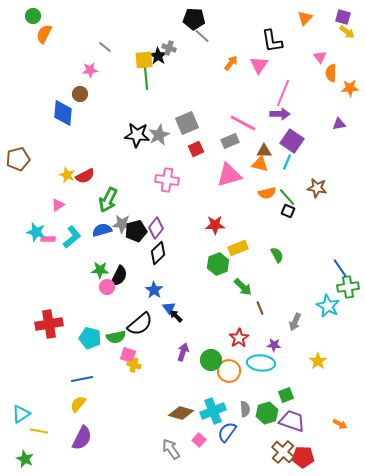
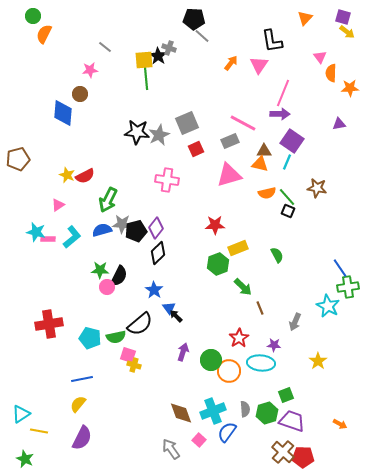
black star at (137, 135): moved 3 px up
brown diamond at (181, 413): rotated 55 degrees clockwise
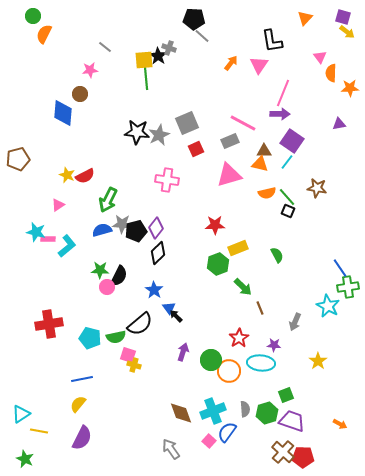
cyan line at (287, 162): rotated 14 degrees clockwise
cyan L-shape at (72, 237): moved 5 px left, 9 px down
pink square at (199, 440): moved 10 px right, 1 px down
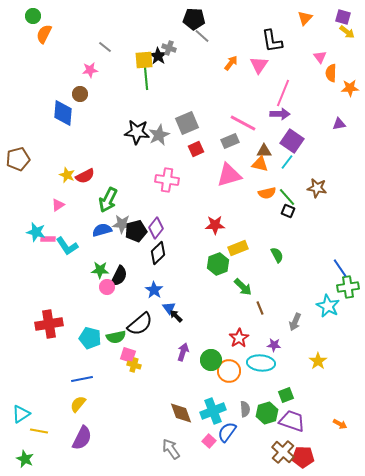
cyan L-shape at (67, 246): rotated 95 degrees clockwise
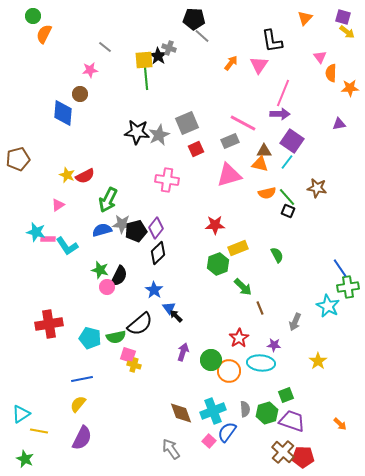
green star at (100, 270): rotated 12 degrees clockwise
orange arrow at (340, 424): rotated 16 degrees clockwise
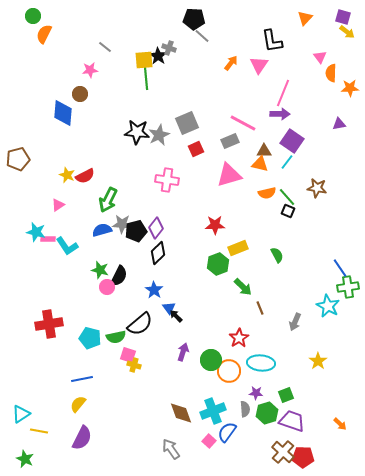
purple star at (274, 345): moved 18 px left, 48 px down
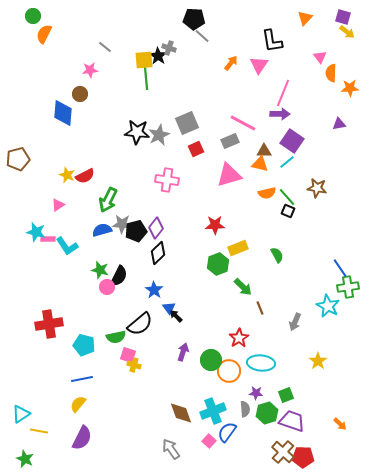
cyan line at (287, 162): rotated 14 degrees clockwise
cyan pentagon at (90, 338): moved 6 px left, 7 px down
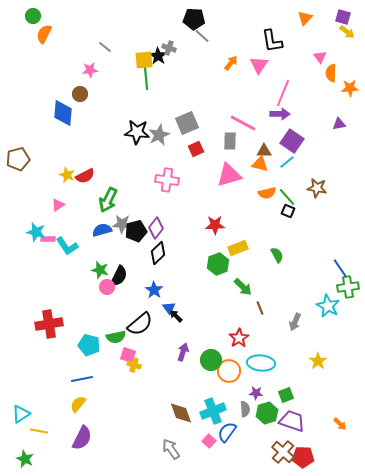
gray rectangle at (230, 141): rotated 66 degrees counterclockwise
cyan pentagon at (84, 345): moved 5 px right
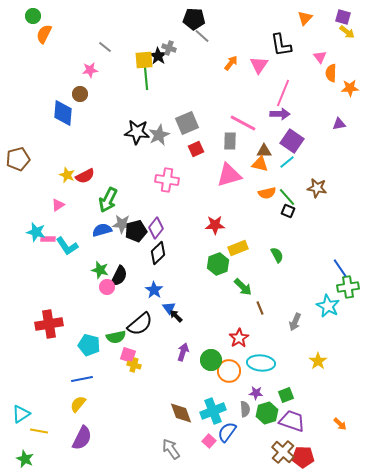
black L-shape at (272, 41): moved 9 px right, 4 px down
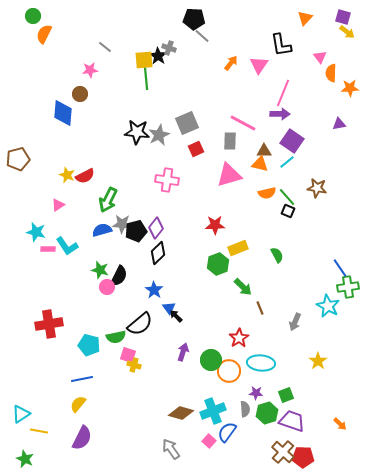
pink rectangle at (48, 239): moved 10 px down
brown diamond at (181, 413): rotated 55 degrees counterclockwise
